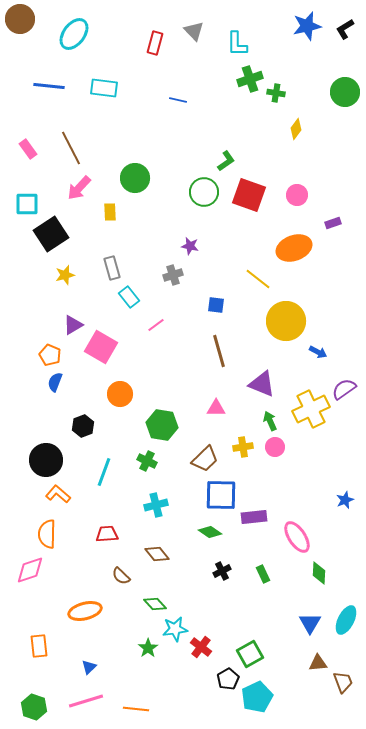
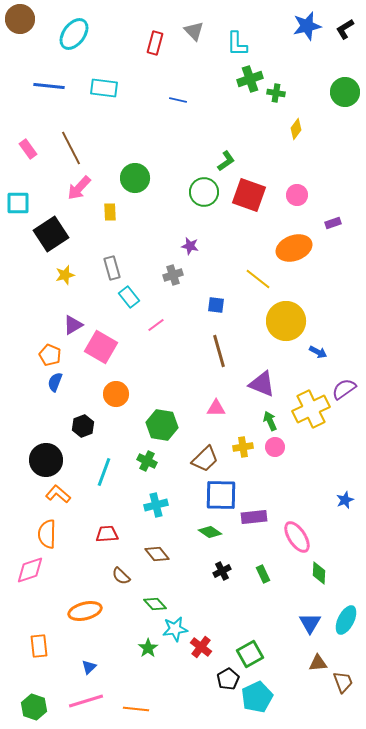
cyan square at (27, 204): moved 9 px left, 1 px up
orange circle at (120, 394): moved 4 px left
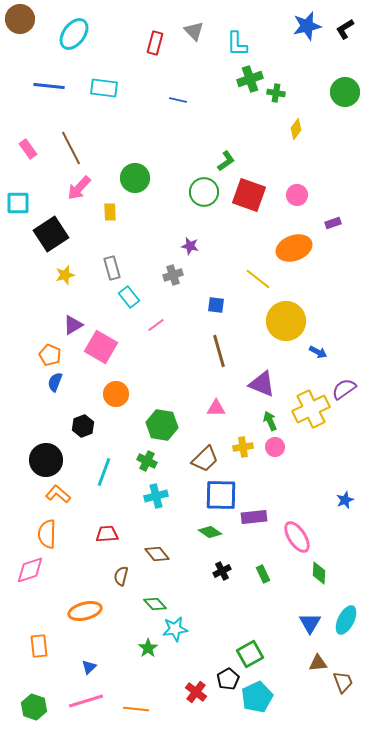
cyan cross at (156, 505): moved 9 px up
brown semicircle at (121, 576): rotated 60 degrees clockwise
red cross at (201, 647): moved 5 px left, 45 px down
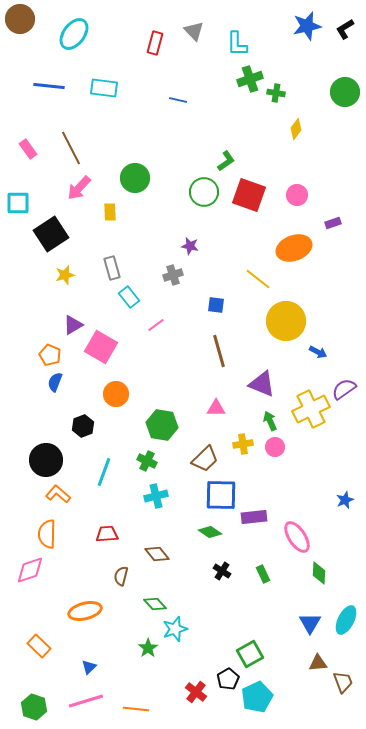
yellow cross at (243, 447): moved 3 px up
black cross at (222, 571): rotated 30 degrees counterclockwise
cyan star at (175, 629): rotated 10 degrees counterclockwise
orange rectangle at (39, 646): rotated 40 degrees counterclockwise
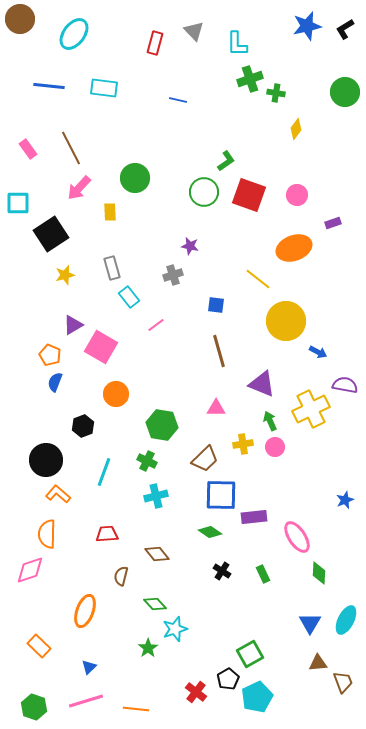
purple semicircle at (344, 389): moved 1 px right, 4 px up; rotated 45 degrees clockwise
orange ellipse at (85, 611): rotated 56 degrees counterclockwise
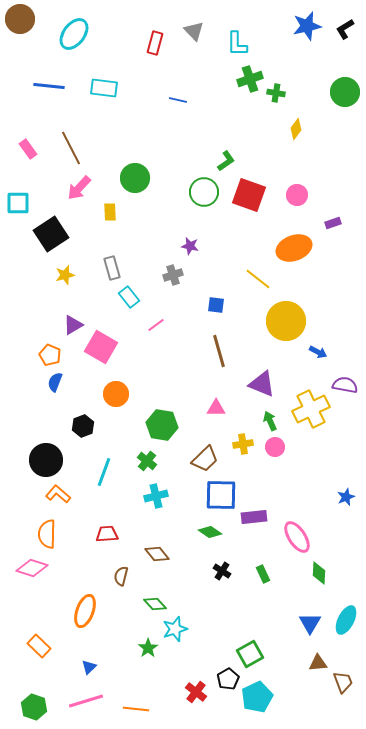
green cross at (147, 461): rotated 12 degrees clockwise
blue star at (345, 500): moved 1 px right, 3 px up
pink diamond at (30, 570): moved 2 px right, 2 px up; rotated 36 degrees clockwise
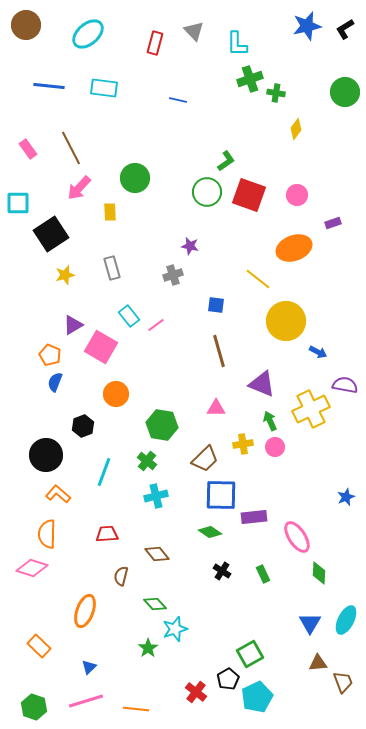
brown circle at (20, 19): moved 6 px right, 6 px down
cyan ellipse at (74, 34): moved 14 px right; rotated 12 degrees clockwise
green circle at (204, 192): moved 3 px right
cyan rectangle at (129, 297): moved 19 px down
black circle at (46, 460): moved 5 px up
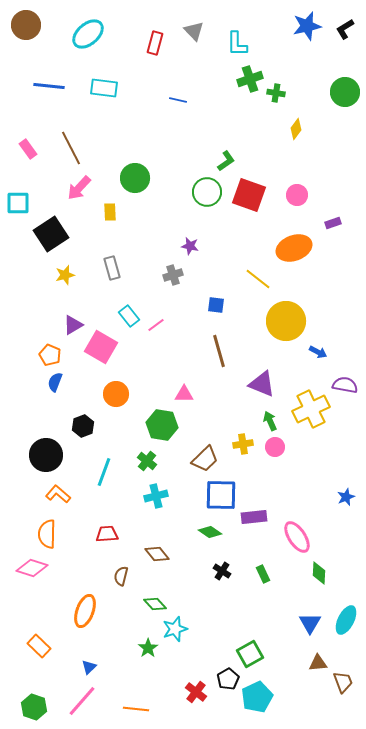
pink triangle at (216, 408): moved 32 px left, 14 px up
pink line at (86, 701): moved 4 px left; rotated 32 degrees counterclockwise
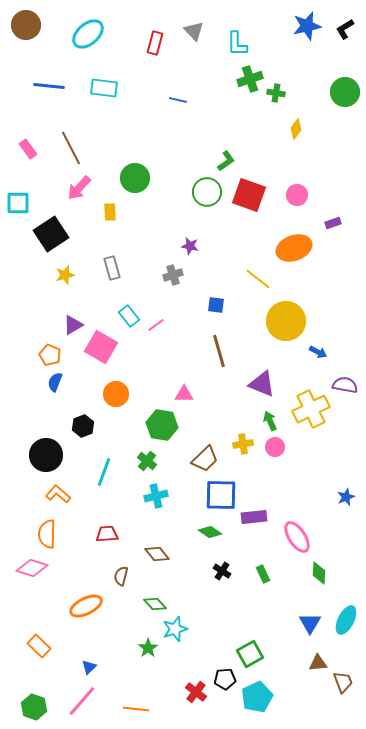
orange ellipse at (85, 611): moved 1 px right, 5 px up; rotated 44 degrees clockwise
black pentagon at (228, 679): moved 3 px left; rotated 25 degrees clockwise
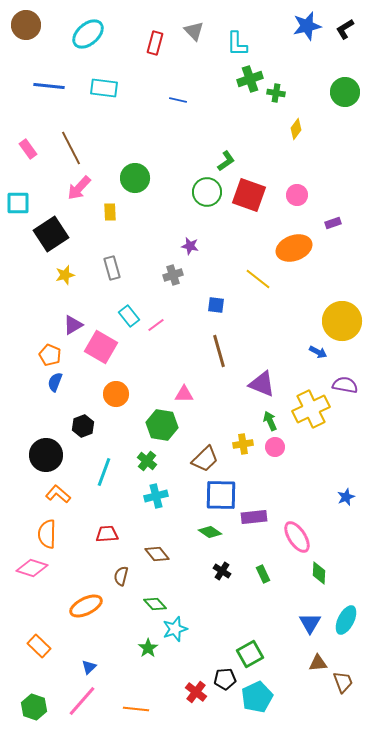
yellow circle at (286, 321): moved 56 px right
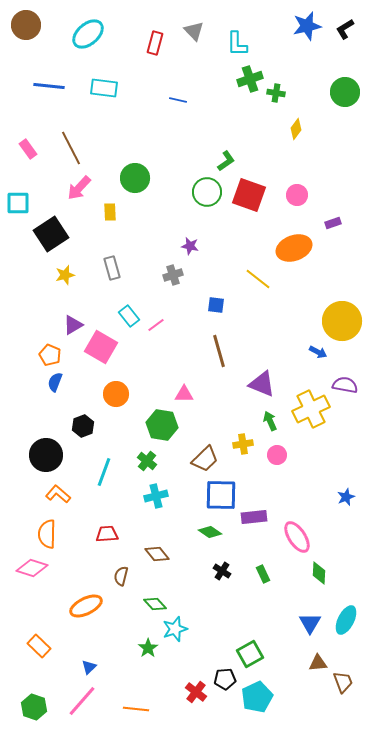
pink circle at (275, 447): moved 2 px right, 8 px down
